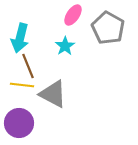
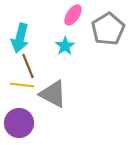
gray pentagon: moved 1 px down; rotated 12 degrees clockwise
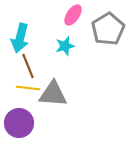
cyan star: rotated 18 degrees clockwise
yellow line: moved 6 px right, 3 px down
gray triangle: rotated 24 degrees counterclockwise
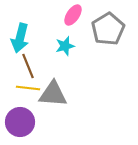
purple circle: moved 1 px right, 1 px up
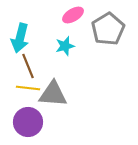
pink ellipse: rotated 25 degrees clockwise
purple circle: moved 8 px right
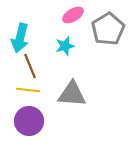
brown line: moved 2 px right
yellow line: moved 2 px down
gray triangle: moved 19 px right
purple circle: moved 1 px right, 1 px up
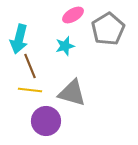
cyan arrow: moved 1 px left, 1 px down
yellow line: moved 2 px right
gray triangle: moved 1 px up; rotated 12 degrees clockwise
purple circle: moved 17 px right
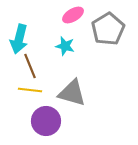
cyan star: rotated 30 degrees clockwise
